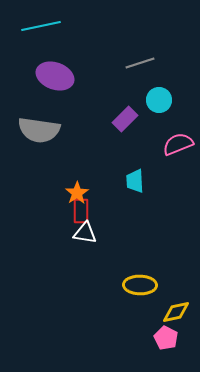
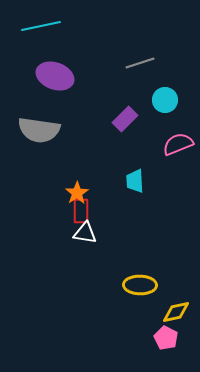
cyan circle: moved 6 px right
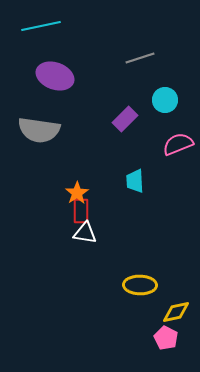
gray line: moved 5 px up
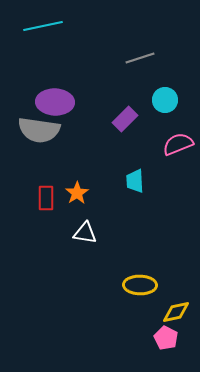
cyan line: moved 2 px right
purple ellipse: moved 26 px down; rotated 18 degrees counterclockwise
red rectangle: moved 35 px left, 13 px up
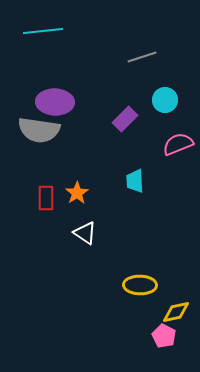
cyan line: moved 5 px down; rotated 6 degrees clockwise
gray line: moved 2 px right, 1 px up
white triangle: rotated 25 degrees clockwise
pink pentagon: moved 2 px left, 2 px up
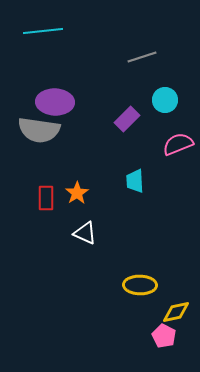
purple rectangle: moved 2 px right
white triangle: rotated 10 degrees counterclockwise
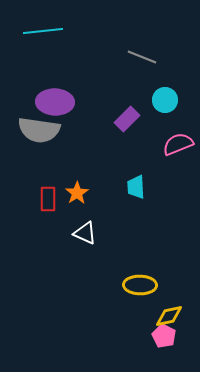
gray line: rotated 40 degrees clockwise
cyan trapezoid: moved 1 px right, 6 px down
red rectangle: moved 2 px right, 1 px down
yellow diamond: moved 7 px left, 4 px down
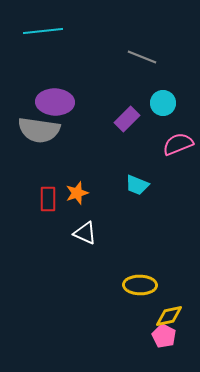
cyan circle: moved 2 px left, 3 px down
cyan trapezoid: moved 1 px right, 2 px up; rotated 65 degrees counterclockwise
orange star: rotated 15 degrees clockwise
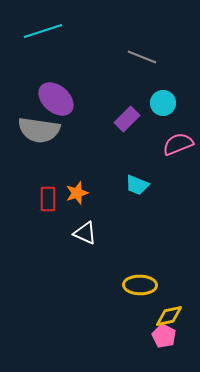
cyan line: rotated 12 degrees counterclockwise
purple ellipse: moved 1 px right, 3 px up; rotated 39 degrees clockwise
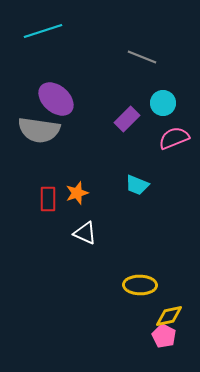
pink semicircle: moved 4 px left, 6 px up
